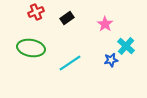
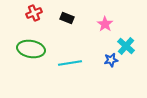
red cross: moved 2 px left, 1 px down
black rectangle: rotated 56 degrees clockwise
green ellipse: moved 1 px down
cyan line: rotated 25 degrees clockwise
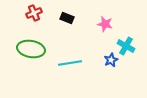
pink star: rotated 21 degrees counterclockwise
cyan cross: rotated 12 degrees counterclockwise
blue star: rotated 16 degrees counterclockwise
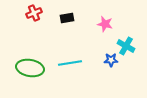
black rectangle: rotated 32 degrees counterclockwise
green ellipse: moved 1 px left, 19 px down
blue star: rotated 24 degrees clockwise
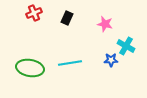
black rectangle: rotated 56 degrees counterclockwise
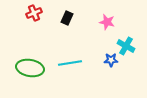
pink star: moved 2 px right, 2 px up
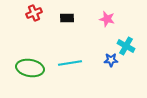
black rectangle: rotated 64 degrees clockwise
pink star: moved 3 px up
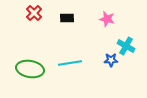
red cross: rotated 21 degrees counterclockwise
green ellipse: moved 1 px down
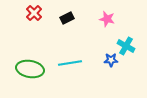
black rectangle: rotated 24 degrees counterclockwise
